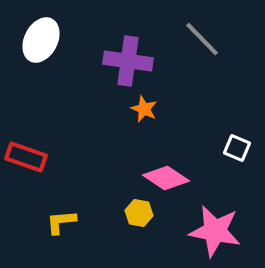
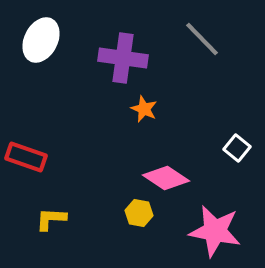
purple cross: moved 5 px left, 3 px up
white square: rotated 16 degrees clockwise
yellow L-shape: moved 10 px left, 3 px up; rotated 8 degrees clockwise
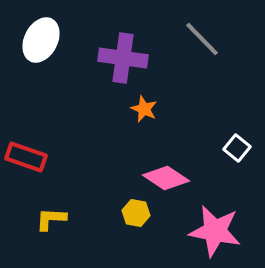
yellow hexagon: moved 3 px left
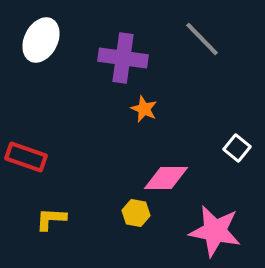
pink diamond: rotated 33 degrees counterclockwise
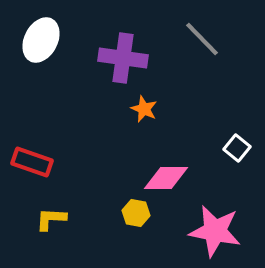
red rectangle: moved 6 px right, 5 px down
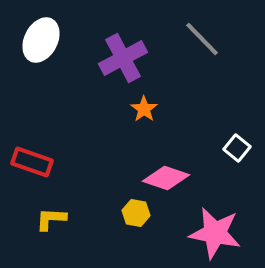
purple cross: rotated 36 degrees counterclockwise
orange star: rotated 12 degrees clockwise
pink diamond: rotated 18 degrees clockwise
pink star: moved 2 px down
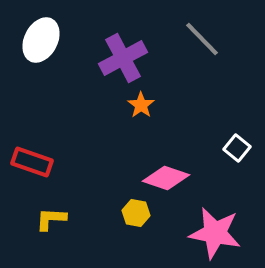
orange star: moved 3 px left, 4 px up
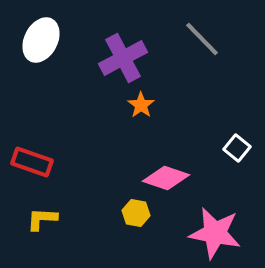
yellow L-shape: moved 9 px left
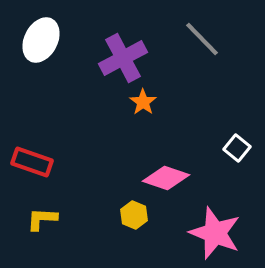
orange star: moved 2 px right, 3 px up
yellow hexagon: moved 2 px left, 2 px down; rotated 12 degrees clockwise
pink star: rotated 10 degrees clockwise
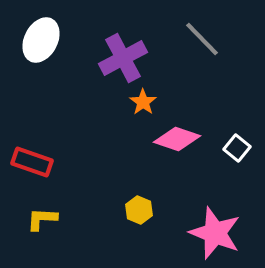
pink diamond: moved 11 px right, 39 px up
yellow hexagon: moved 5 px right, 5 px up
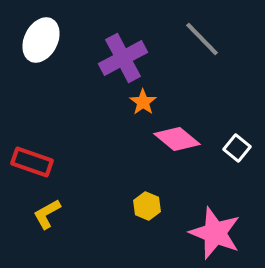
pink diamond: rotated 21 degrees clockwise
yellow hexagon: moved 8 px right, 4 px up
yellow L-shape: moved 5 px right, 5 px up; rotated 32 degrees counterclockwise
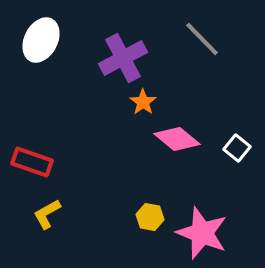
yellow hexagon: moved 3 px right, 11 px down; rotated 12 degrees counterclockwise
pink star: moved 13 px left
